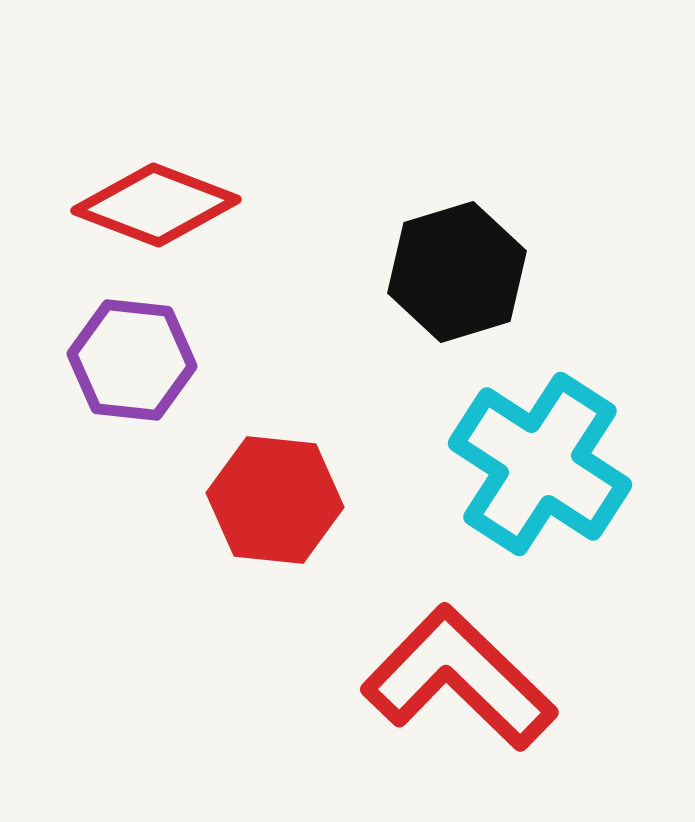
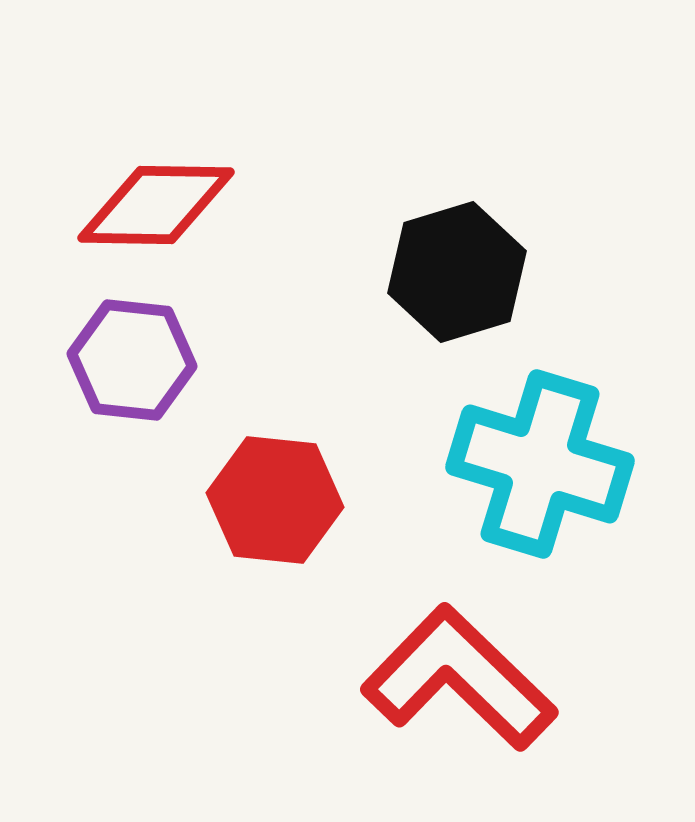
red diamond: rotated 20 degrees counterclockwise
cyan cross: rotated 16 degrees counterclockwise
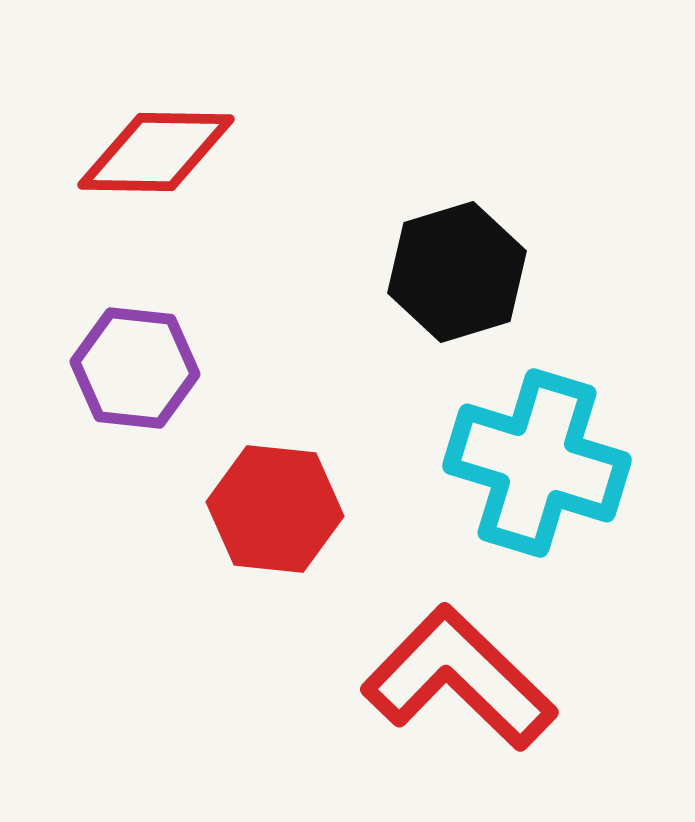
red diamond: moved 53 px up
purple hexagon: moved 3 px right, 8 px down
cyan cross: moved 3 px left, 1 px up
red hexagon: moved 9 px down
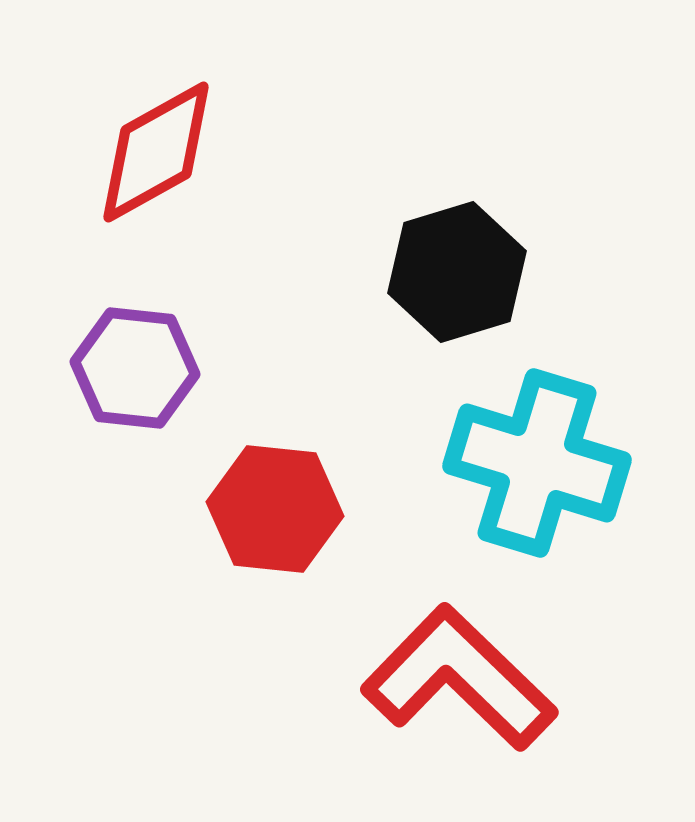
red diamond: rotated 30 degrees counterclockwise
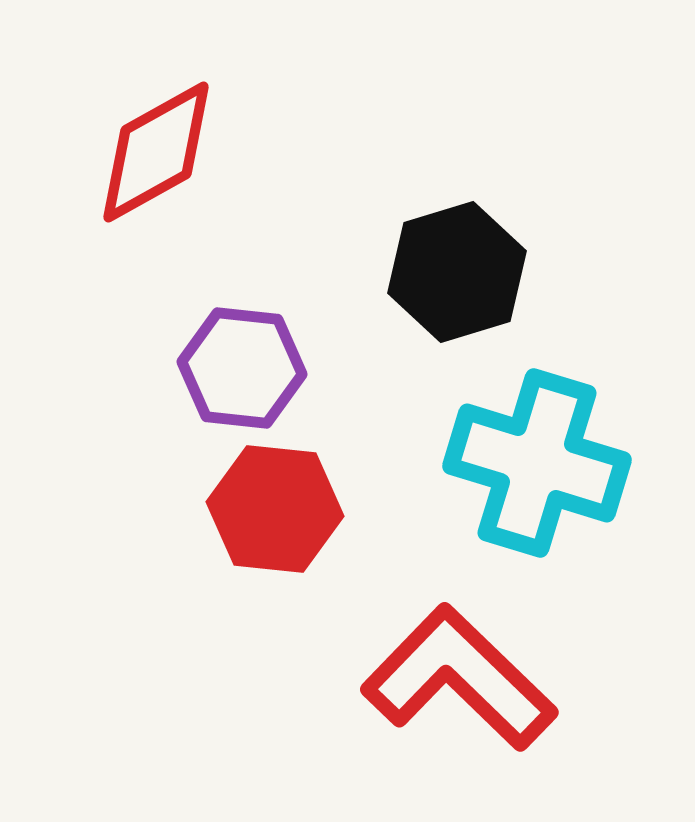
purple hexagon: moved 107 px right
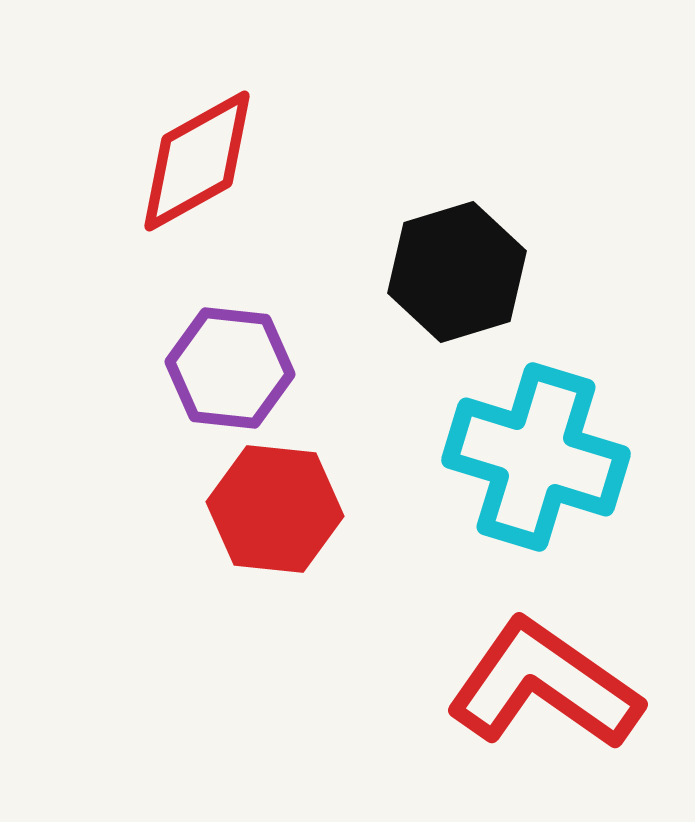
red diamond: moved 41 px right, 9 px down
purple hexagon: moved 12 px left
cyan cross: moved 1 px left, 6 px up
red L-shape: moved 85 px right, 7 px down; rotated 9 degrees counterclockwise
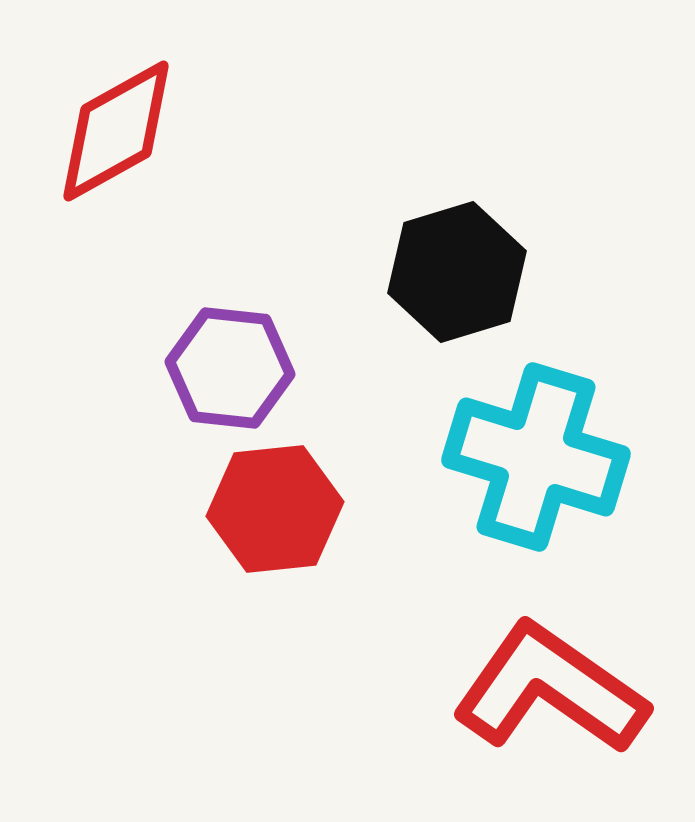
red diamond: moved 81 px left, 30 px up
red hexagon: rotated 12 degrees counterclockwise
red L-shape: moved 6 px right, 4 px down
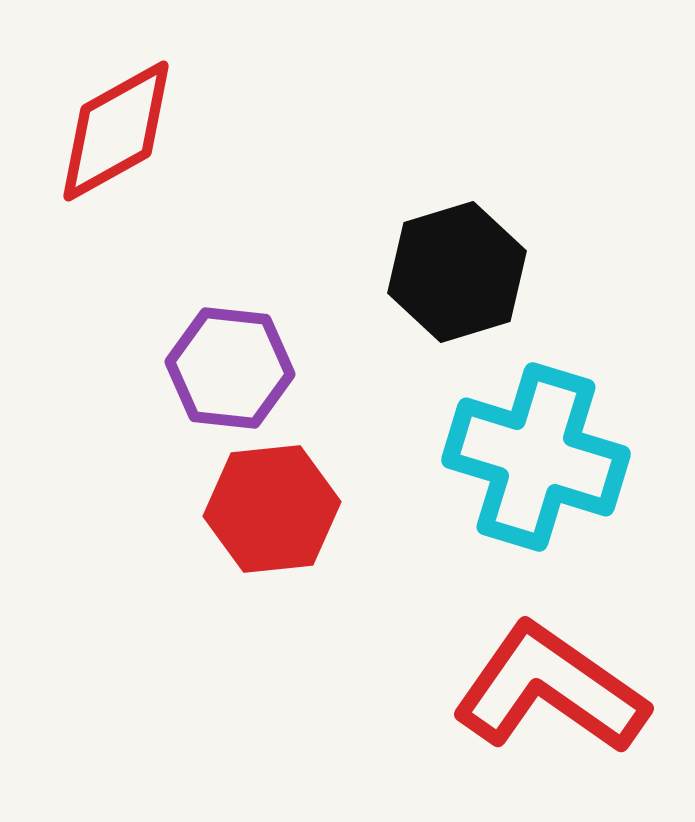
red hexagon: moved 3 px left
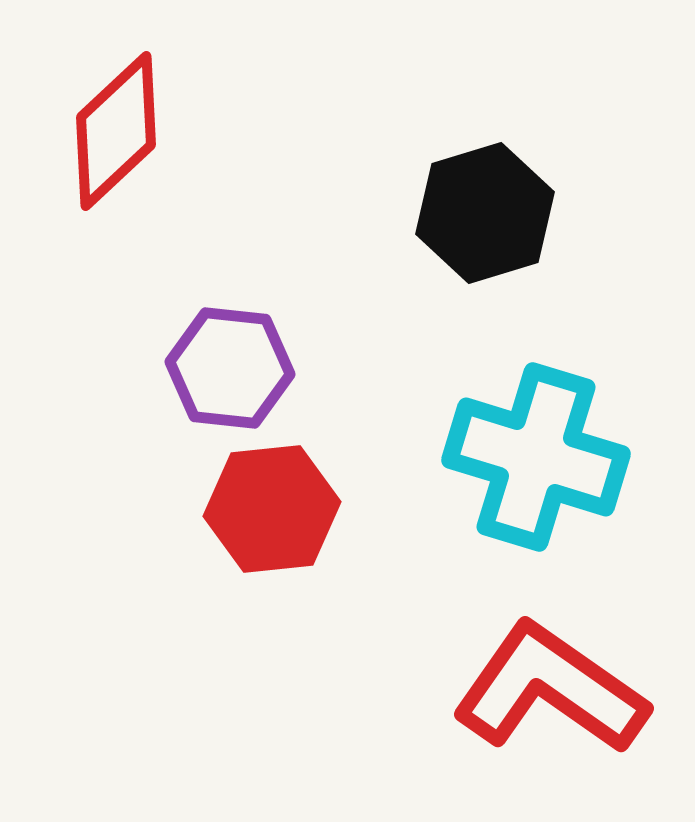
red diamond: rotated 14 degrees counterclockwise
black hexagon: moved 28 px right, 59 px up
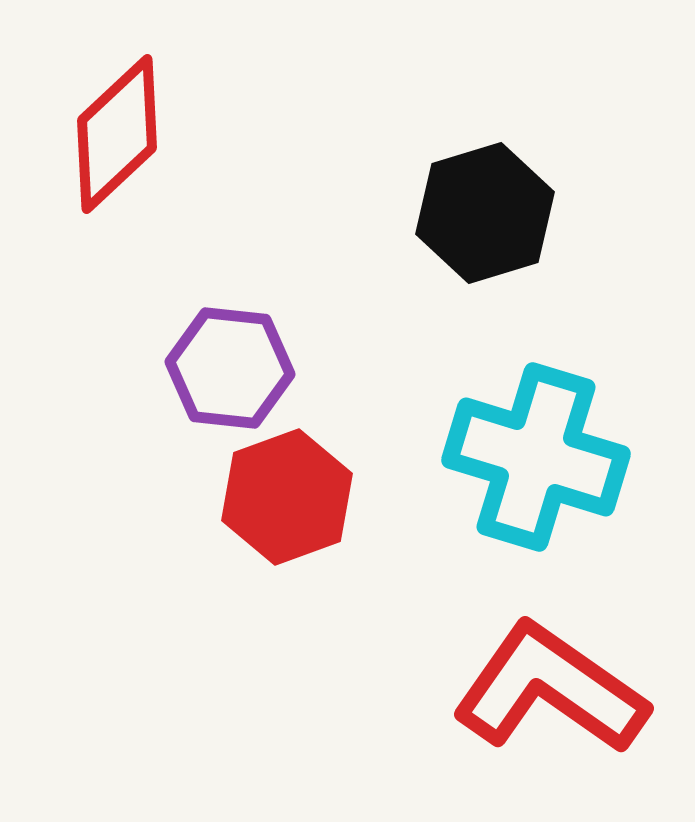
red diamond: moved 1 px right, 3 px down
red hexagon: moved 15 px right, 12 px up; rotated 14 degrees counterclockwise
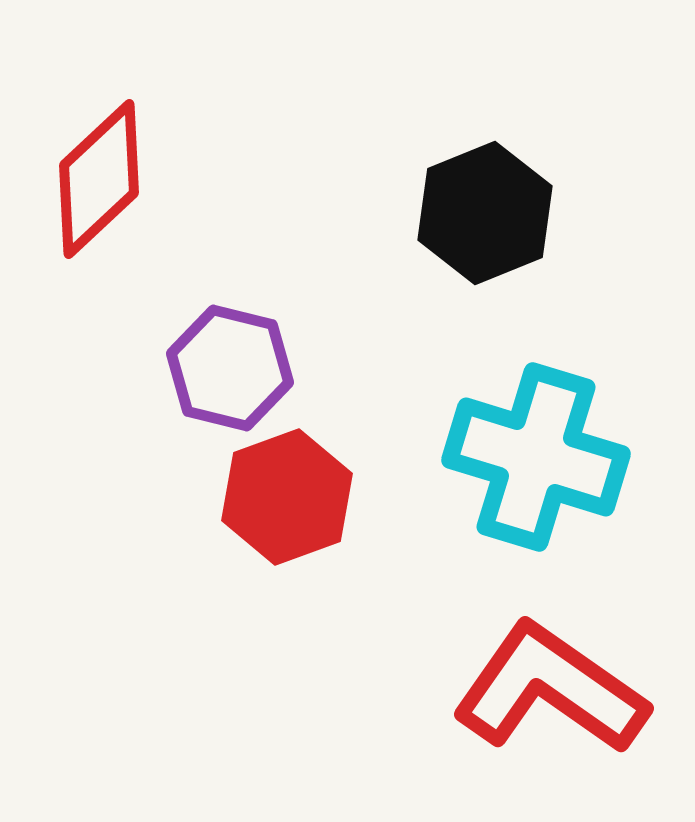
red diamond: moved 18 px left, 45 px down
black hexagon: rotated 5 degrees counterclockwise
purple hexagon: rotated 8 degrees clockwise
